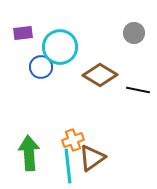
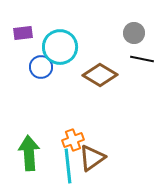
black line: moved 4 px right, 31 px up
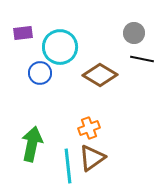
blue circle: moved 1 px left, 6 px down
orange cross: moved 16 px right, 12 px up
green arrow: moved 3 px right, 9 px up; rotated 16 degrees clockwise
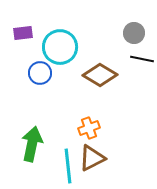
brown triangle: rotated 8 degrees clockwise
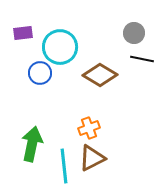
cyan line: moved 4 px left
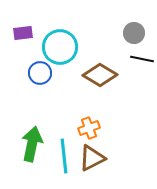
cyan line: moved 10 px up
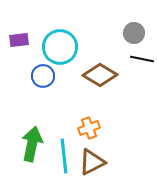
purple rectangle: moved 4 px left, 7 px down
blue circle: moved 3 px right, 3 px down
brown triangle: moved 4 px down
